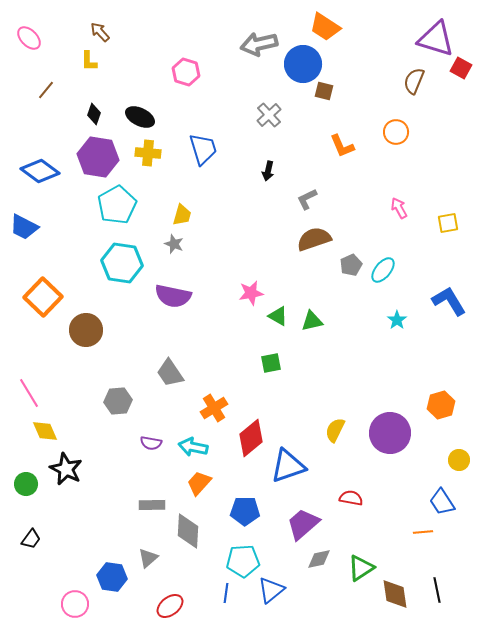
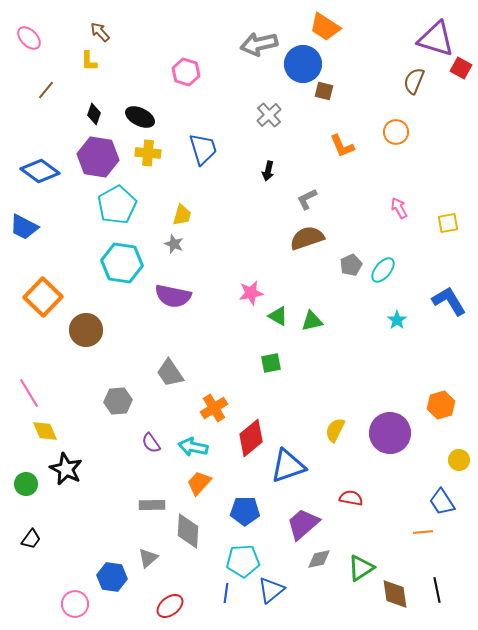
brown semicircle at (314, 239): moved 7 px left, 1 px up
purple semicircle at (151, 443): rotated 45 degrees clockwise
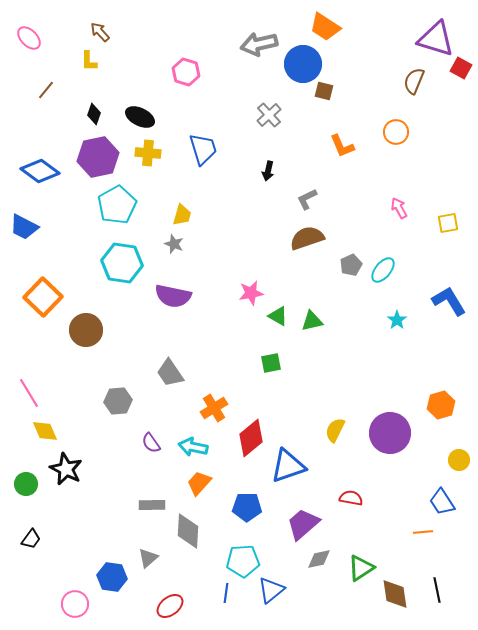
purple hexagon at (98, 157): rotated 21 degrees counterclockwise
blue pentagon at (245, 511): moved 2 px right, 4 px up
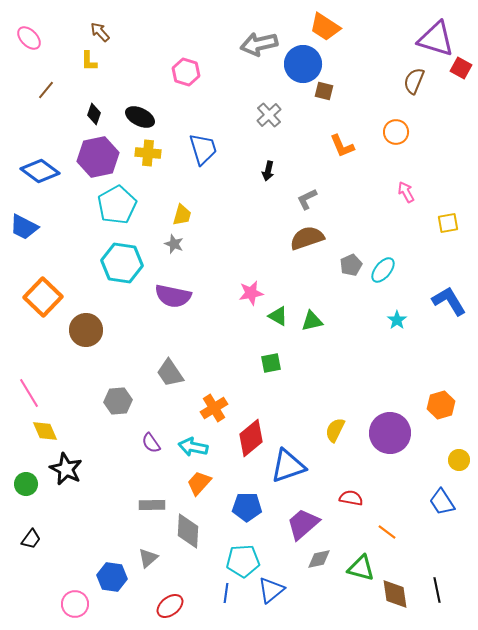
pink arrow at (399, 208): moved 7 px right, 16 px up
orange line at (423, 532): moved 36 px left; rotated 42 degrees clockwise
green triangle at (361, 568): rotated 48 degrees clockwise
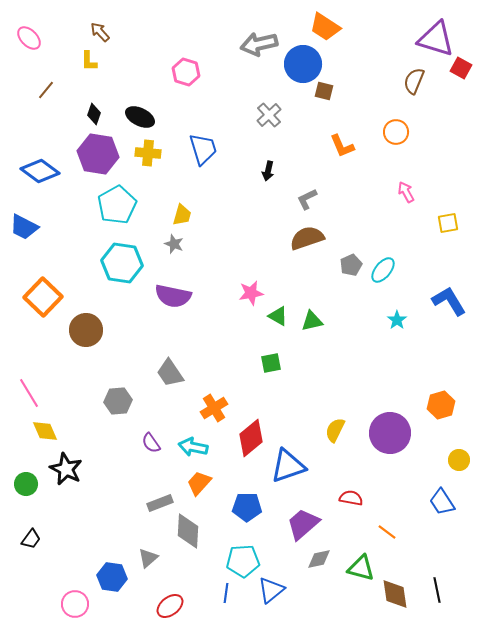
purple hexagon at (98, 157): moved 3 px up; rotated 21 degrees clockwise
gray rectangle at (152, 505): moved 8 px right, 2 px up; rotated 20 degrees counterclockwise
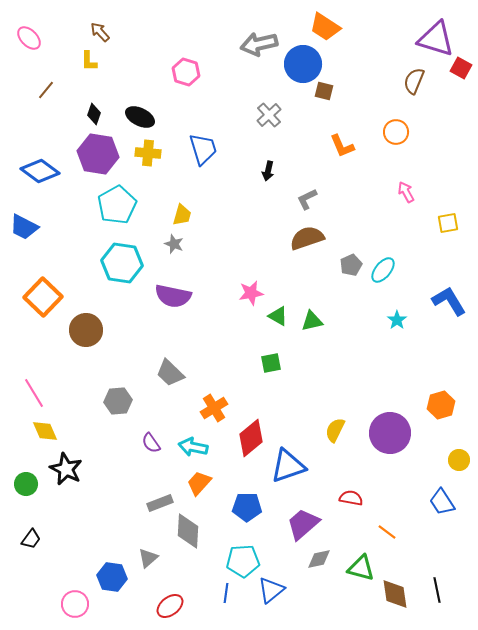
gray trapezoid at (170, 373): rotated 12 degrees counterclockwise
pink line at (29, 393): moved 5 px right
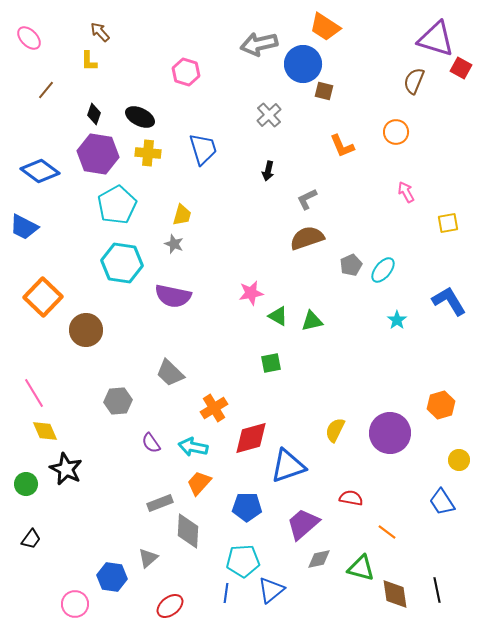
red diamond at (251, 438): rotated 24 degrees clockwise
